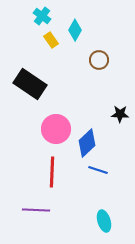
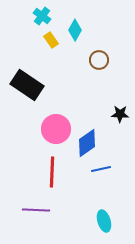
black rectangle: moved 3 px left, 1 px down
blue diamond: rotated 8 degrees clockwise
blue line: moved 3 px right, 1 px up; rotated 30 degrees counterclockwise
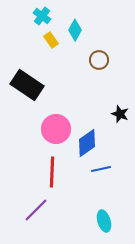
black star: rotated 18 degrees clockwise
purple line: rotated 48 degrees counterclockwise
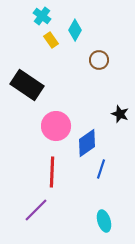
pink circle: moved 3 px up
blue line: rotated 60 degrees counterclockwise
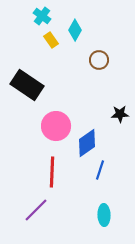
black star: rotated 24 degrees counterclockwise
blue line: moved 1 px left, 1 px down
cyan ellipse: moved 6 px up; rotated 15 degrees clockwise
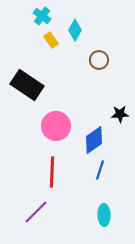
blue diamond: moved 7 px right, 3 px up
purple line: moved 2 px down
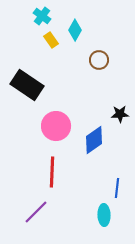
blue line: moved 17 px right, 18 px down; rotated 12 degrees counterclockwise
